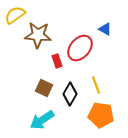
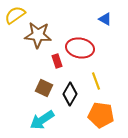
blue triangle: moved 10 px up
red ellipse: rotated 60 degrees clockwise
yellow line: moved 4 px up
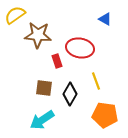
brown square: rotated 18 degrees counterclockwise
orange pentagon: moved 4 px right
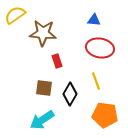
blue triangle: moved 11 px left, 1 px down; rotated 24 degrees counterclockwise
brown star: moved 5 px right, 2 px up
red ellipse: moved 20 px right
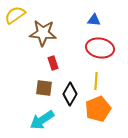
red rectangle: moved 4 px left, 2 px down
yellow line: rotated 24 degrees clockwise
orange pentagon: moved 7 px left, 6 px up; rotated 30 degrees counterclockwise
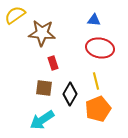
brown star: moved 1 px left
yellow line: rotated 18 degrees counterclockwise
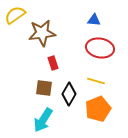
brown star: rotated 12 degrees counterclockwise
yellow line: rotated 60 degrees counterclockwise
black diamond: moved 1 px left
cyan arrow: moved 1 px right; rotated 25 degrees counterclockwise
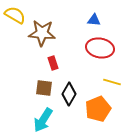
yellow semicircle: rotated 65 degrees clockwise
brown star: rotated 12 degrees clockwise
yellow line: moved 16 px right, 1 px down
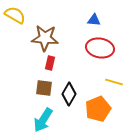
brown star: moved 3 px right, 5 px down
red rectangle: moved 3 px left; rotated 32 degrees clockwise
yellow line: moved 2 px right
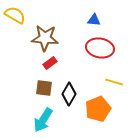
red rectangle: rotated 40 degrees clockwise
